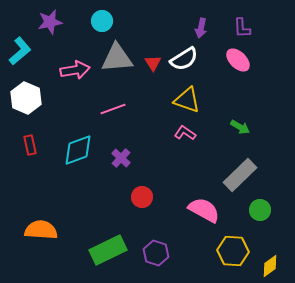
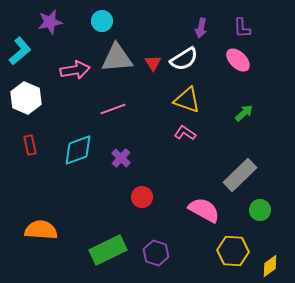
green arrow: moved 4 px right, 14 px up; rotated 72 degrees counterclockwise
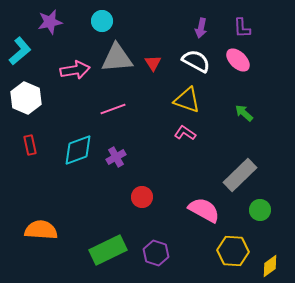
white semicircle: moved 12 px right, 2 px down; rotated 120 degrees counterclockwise
green arrow: rotated 96 degrees counterclockwise
purple cross: moved 5 px left, 1 px up; rotated 18 degrees clockwise
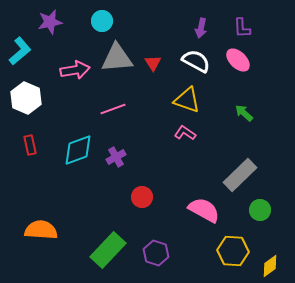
green rectangle: rotated 21 degrees counterclockwise
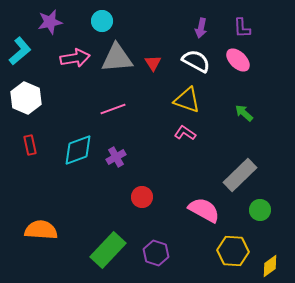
pink arrow: moved 12 px up
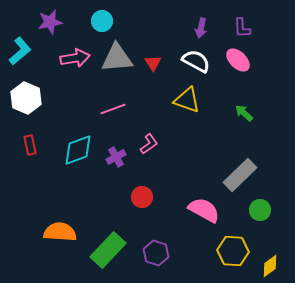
pink L-shape: moved 36 px left, 11 px down; rotated 110 degrees clockwise
orange semicircle: moved 19 px right, 2 px down
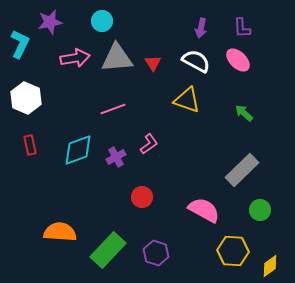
cyan L-shape: moved 7 px up; rotated 24 degrees counterclockwise
gray rectangle: moved 2 px right, 5 px up
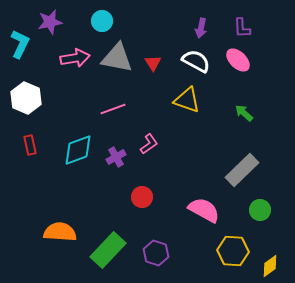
gray triangle: rotated 16 degrees clockwise
